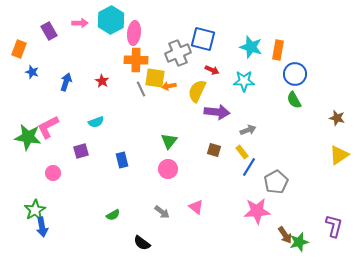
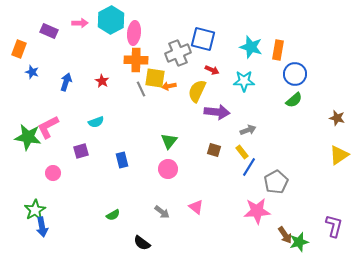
purple rectangle at (49, 31): rotated 36 degrees counterclockwise
green semicircle at (294, 100): rotated 102 degrees counterclockwise
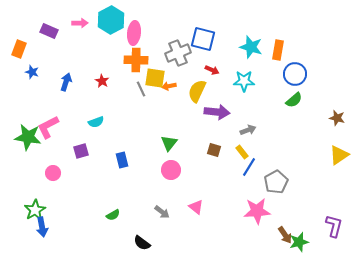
green triangle at (169, 141): moved 2 px down
pink circle at (168, 169): moved 3 px right, 1 px down
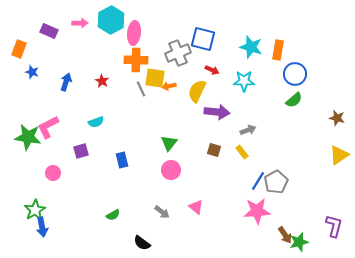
blue line at (249, 167): moved 9 px right, 14 px down
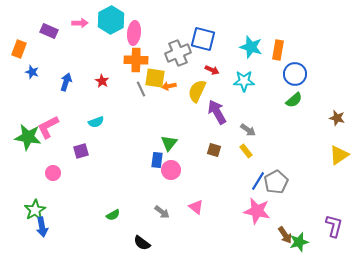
purple arrow at (217, 112): rotated 125 degrees counterclockwise
gray arrow at (248, 130): rotated 56 degrees clockwise
yellow rectangle at (242, 152): moved 4 px right, 1 px up
blue rectangle at (122, 160): moved 35 px right; rotated 21 degrees clockwise
pink star at (257, 211): rotated 16 degrees clockwise
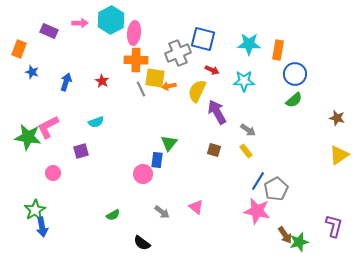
cyan star at (251, 47): moved 2 px left, 3 px up; rotated 15 degrees counterclockwise
pink circle at (171, 170): moved 28 px left, 4 px down
gray pentagon at (276, 182): moved 7 px down
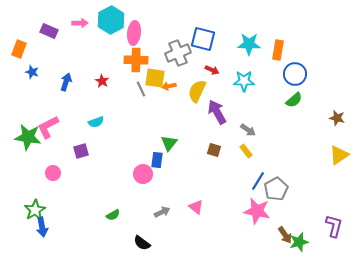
gray arrow at (162, 212): rotated 63 degrees counterclockwise
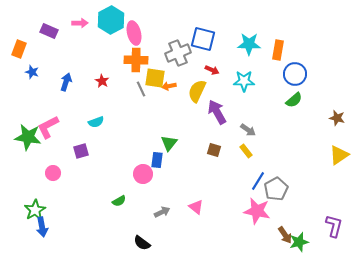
pink ellipse at (134, 33): rotated 20 degrees counterclockwise
green semicircle at (113, 215): moved 6 px right, 14 px up
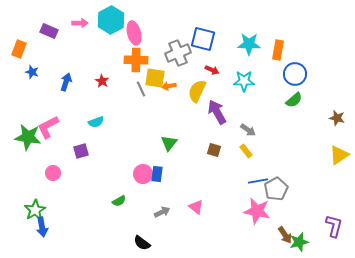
blue rectangle at (157, 160): moved 14 px down
blue line at (258, 181): rotated 48 degrees clockwise
